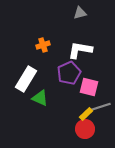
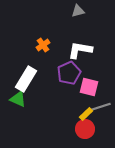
gray triangle: moved 2 px left, 2 px up
orange cross: rotated 16 degrees counterclockwise
green triangle: moved 22 px left, 1 px down
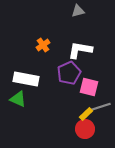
white rectangle: rotated 70 degrees clockwise
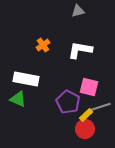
purple pentagon: moved 1 px left, 29 px down; rotated 20 degrees counterclockwise
yellow rectangle: moved 1 px down
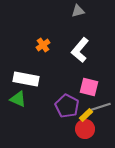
white L-shape: rotated 60 degrees counterclockwise
purple pentagon: moved 1 px left, 4 px down
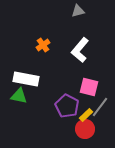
green triangle: moved 1 px right, 3 px up; rotated 12 degrees counterclockwise
gray line: rotated 35 degrees counterclockwise
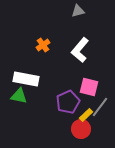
purple pentagon: moved 1 px right, 4 px up; rotated 20 degrees clockwise
red circle: moved 4 px left
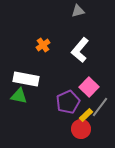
pink square: rotated 30 degrees clockwise
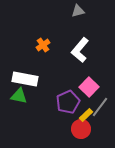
white rectangle: moved 1 px left
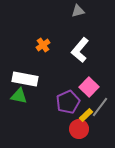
red circle: moved 2 px left
